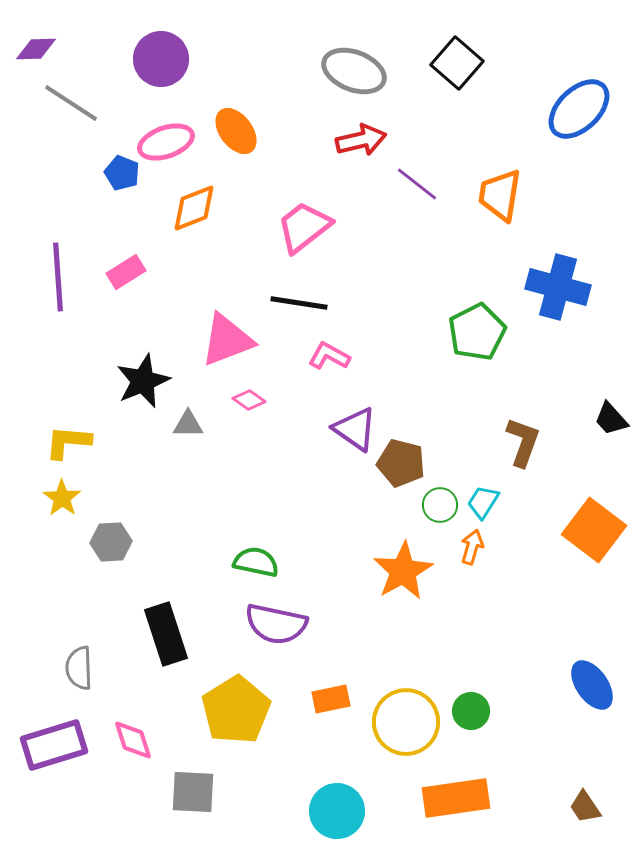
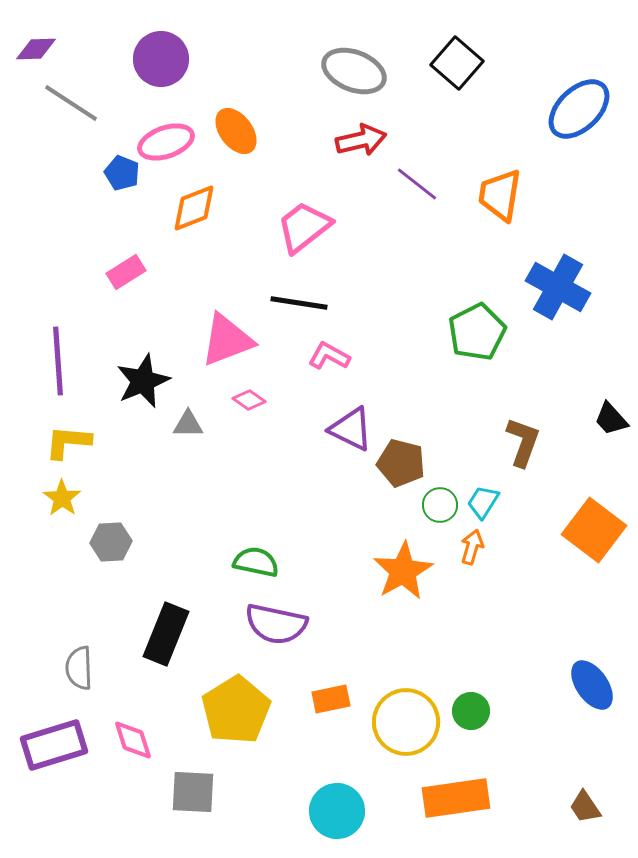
purple line at (58, 277): moved 84 px down
blue cross at (558, 287): rotated 14 degrees clockwise
purple triangle at (355, 429): moved 4 px left; rotated 9 degrees counterclockwise
black rectangle at (166, 634): rotated 40 degrees clockwise
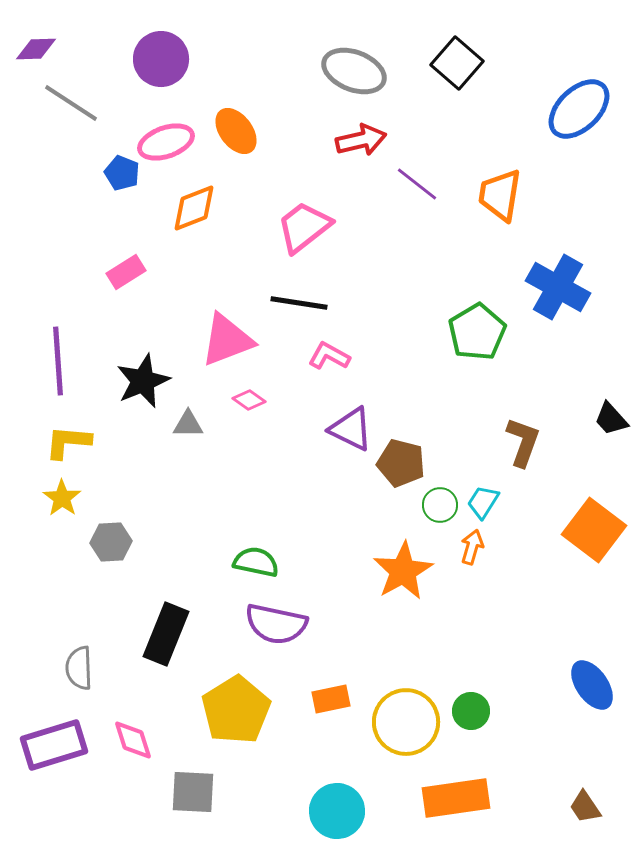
green pentagon at (477, 332): rotated 4 degrees counterclockwise
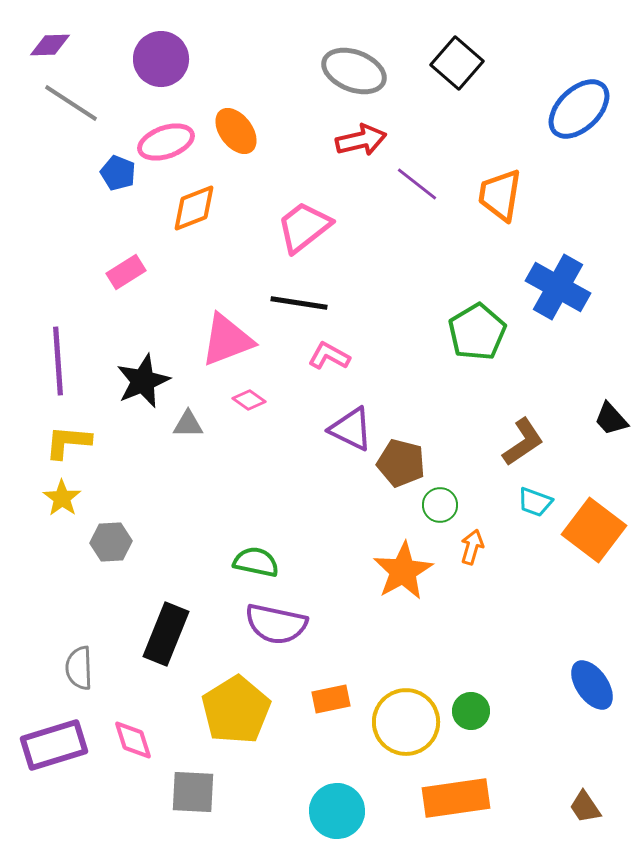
purple diamond at (36, 49): moved 14 px right, 4 px up
blue pentagon at (122, 173): moved 4 px left
brown L-shape at (523, 442): rotated 36 degrees clockwise
cyan trapezoid at (483, 502): moved 52 px right; rotated 102 degrees counterclockwise
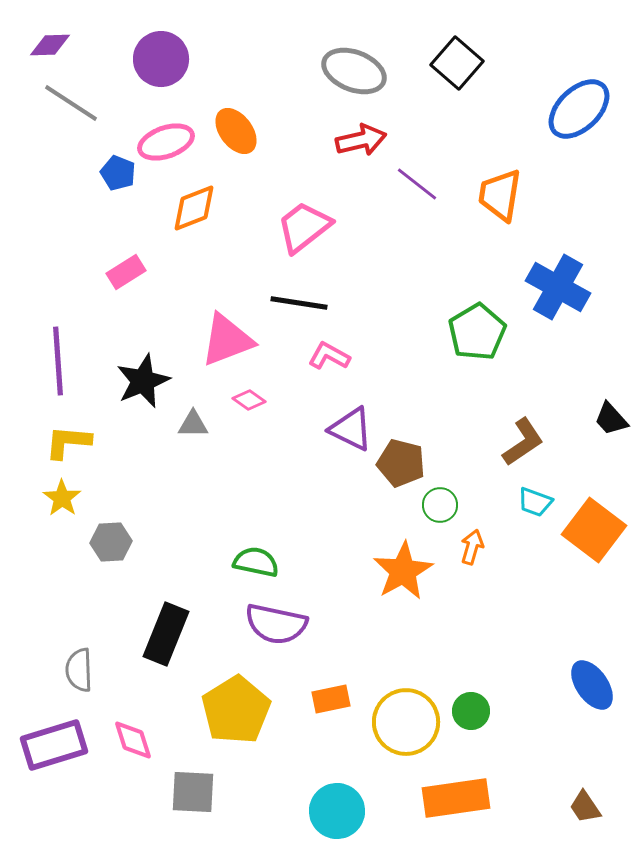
gray triangle at (188, 424): moved 5 px right
gray semicircle at (79, 668): moved 2 px down
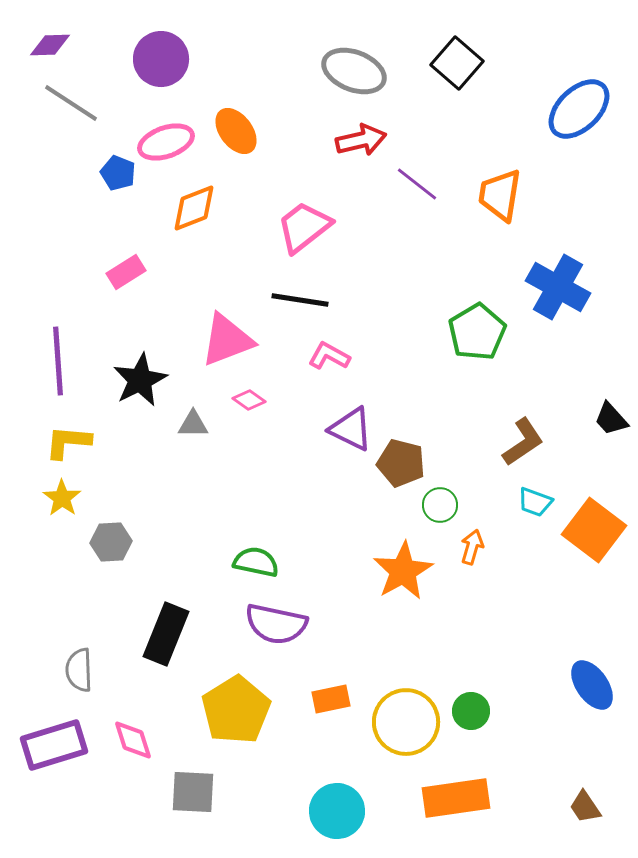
black line at (299, 303): moved 1 px right, 3 px up
black star at (143, 381): moved 3 px left, 1 px up; rotated 4 degrees counterclockwise
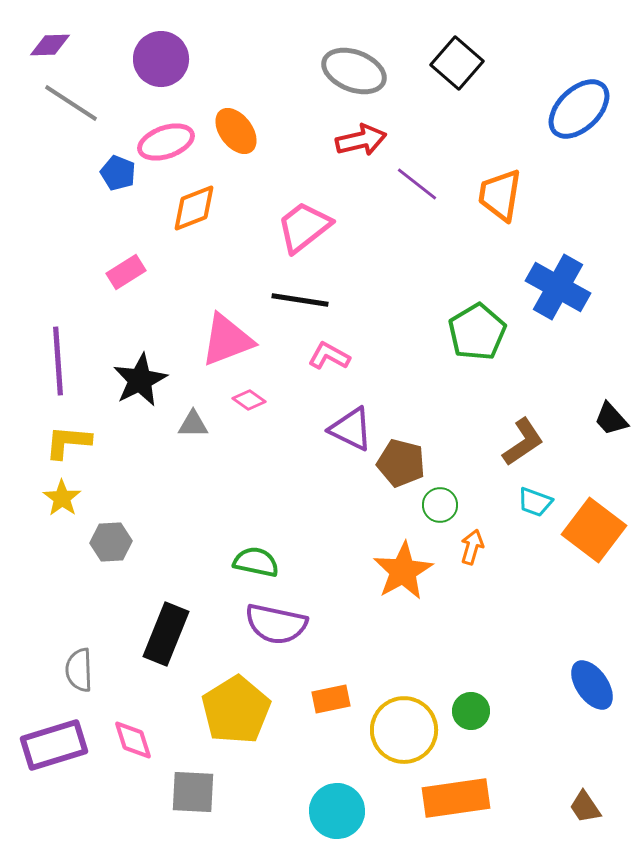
yellow circle at (406, 722): moved 2 px left, 8 px down
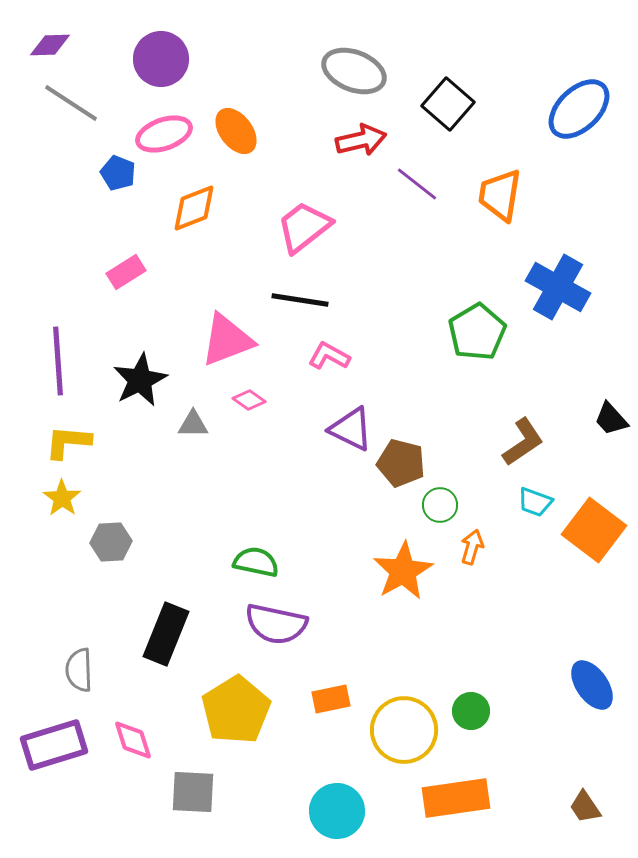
black square at (457, 63): moved 9 px left, 41 px down
pink ellipse at (166, 142): moved 2 px left, 8 px up
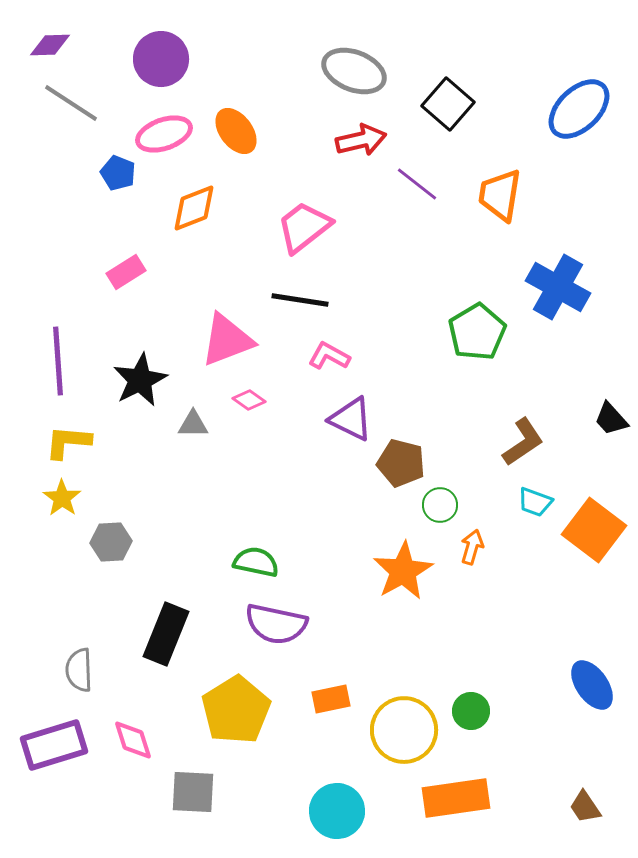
purple triangle at (351, 429): moved 10 px up
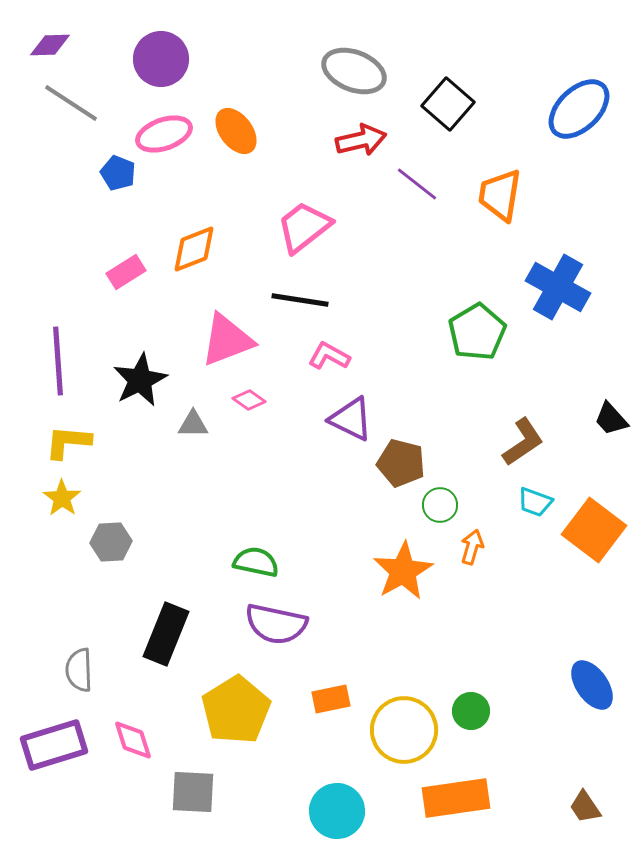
orange diamond at (194, 208): moved 41 px down
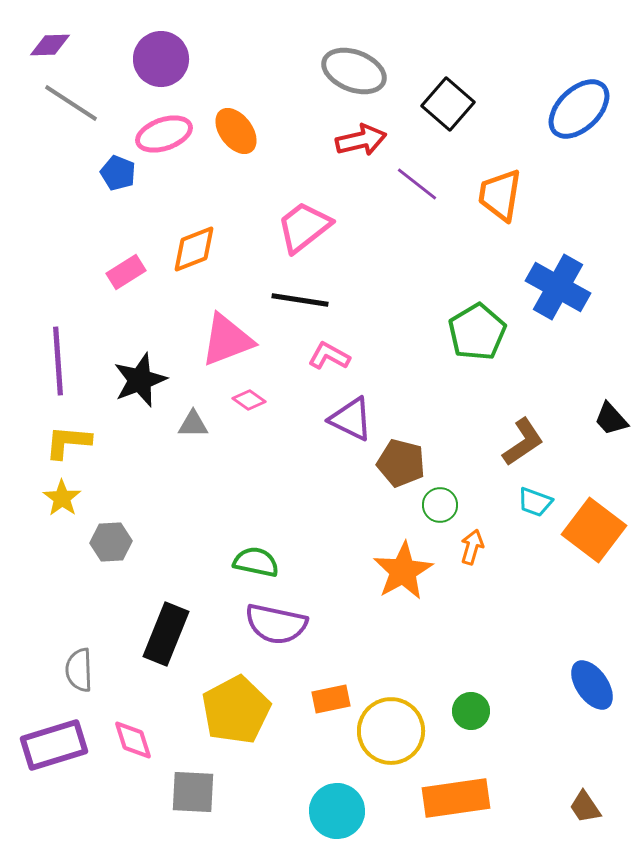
black star at (140, 380): rotated 6 degrees clockwise
yellow pentagon at (236, 710): rotated 4 degrees clockwise
yellow circle at (404, 730): moved 13 px left, 1 px down
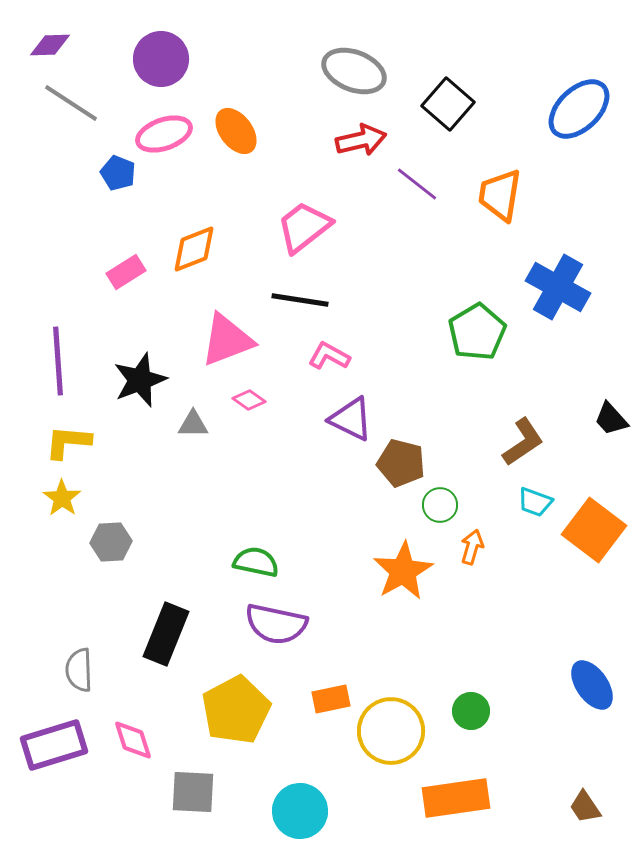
cyan circle at (337, 811): moved 37 px left
